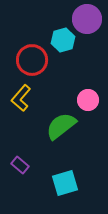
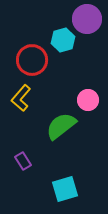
purple rectangle: moved 3 px right, 4 px up; rotated 18 degrees clockwise
cyan square: moved 6 px down
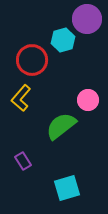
cyan square: moved 2 px right, 1 px up
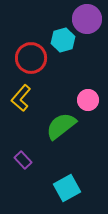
red circle: moved 1 px left, 2 px up
purple rectangle: moved 1 px up; rotated 12 degrees counterclockwise
cyan square: rotated 12 degrees counterclockwise
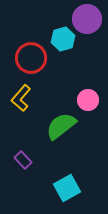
cyan hexagon: moved 1 px up
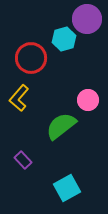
cyan hexagon: moved 1 px right
yellow L-shape: moved 2 px left
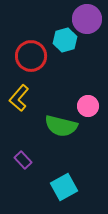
cyan hexagon: moved 1 px right, 1 px down
red circle: moved 2 px up
pink circle: moved 6 px down
green semicircle: rotated 128 degrees counterclockwise
cyan square: moved 3 px left, 1 px up
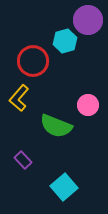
purple circle: moved 1 px right, 1 px down
cyan hexagon: moved 1 px down
red circle: moved 2 px right, 5 px down
pink circle: moved 1 px up
green semicircle: moved 5 px left; rotated 8 degrees clockwise
cyan square: rotated 12 degrees counterclockwise
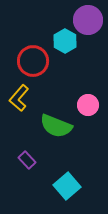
cyan hexagon: rotated 15 degrees counterclockwise
purple rectangle: moved 4 px right
cyan square: moved 3 px right, 1 px up
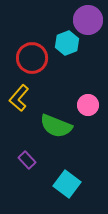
cyan hexagon: moved 2 px right, 2 px down; rotated 10 degrees clockwise
red circle: moved 1 px left, 3 px up
cyan square: moved 2 px up; rotated 12 degrees counterclockwise
